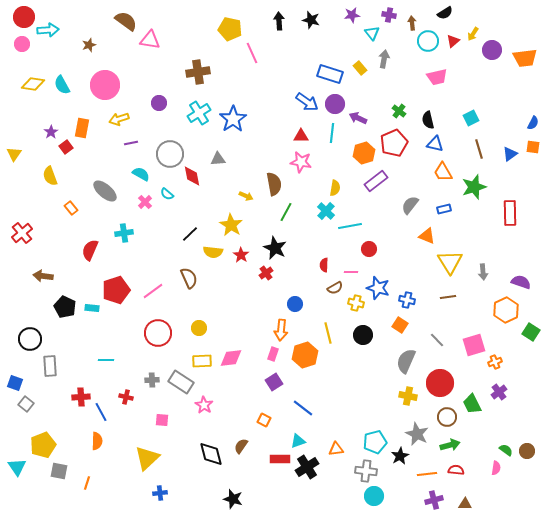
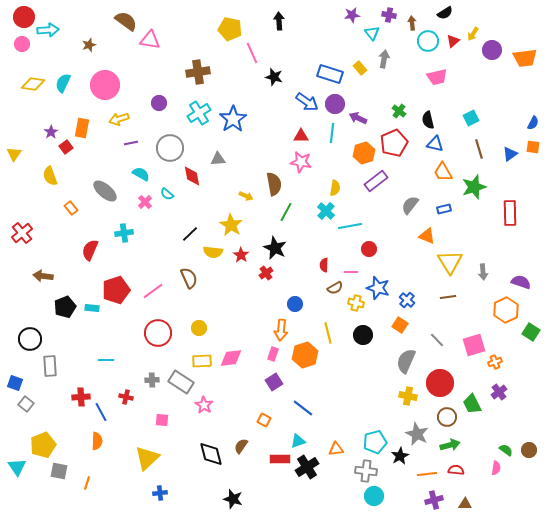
black star at (311, 20): moved 37 px left, 57 px down
cyan semicircle at (62, 85): moved 1 px right, 2 px up; rotated 54 degrees clockwise
gray circle at (170, 154): moved 6 px up
blue cross at (407, 300): rotated 28 degrees clockwise
black pentagon at (65, 307): rotated 25 degrees clockwise
brown circle at (527, 451): moved 2 px right, 1 px up
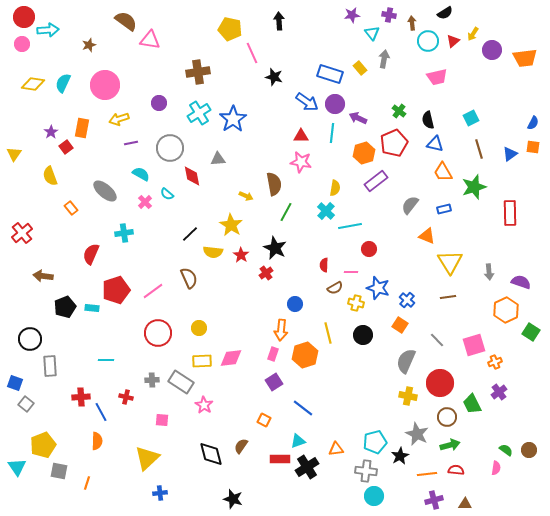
red semicircle at (90, 250): moved 1 px right, 4 px down
gray arrow at (483, 272): moved 6 px right
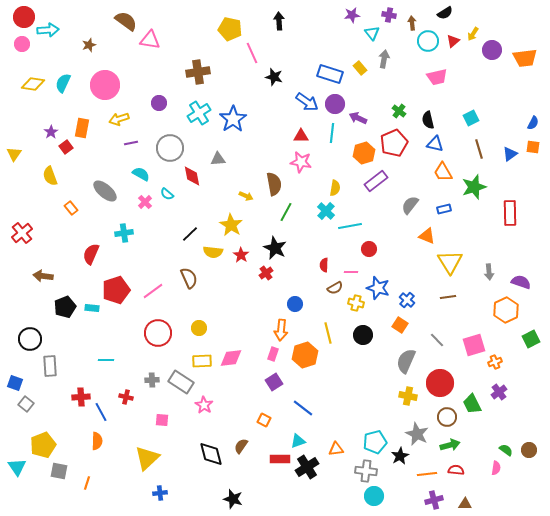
green square at (531, 332): moved 7 px down; rotated 30 degrees clockwise
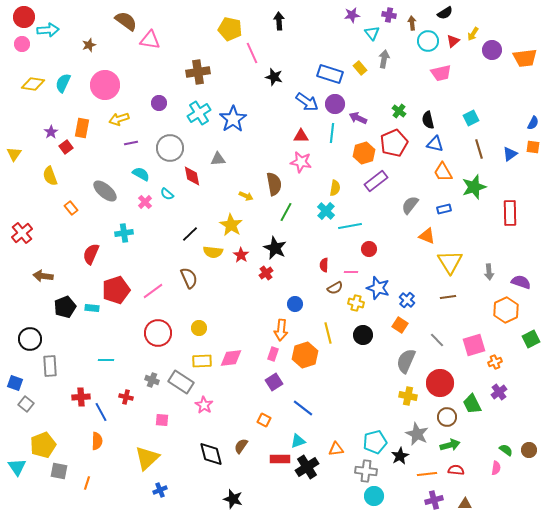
pink trapezoid at (437, 77): moved 4 px right, 4 px up
gray cross at (152, 380): rotated 24 degrees clockwise
blue cross at (160, 493): moved 3 px up; rotated 16 degrees counterclockwise
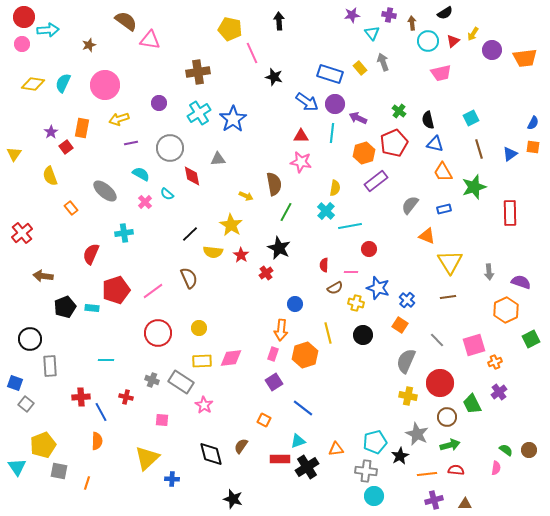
gray arrow at (384, 59): moved 1 px left, 3 px down; rotated 30 degrees counterclockwise
black star at (275, 248): moved 4 px right
blue cross at (160, 490): moved 12 px right, 11 px up; rotated 24 degrees clockwise
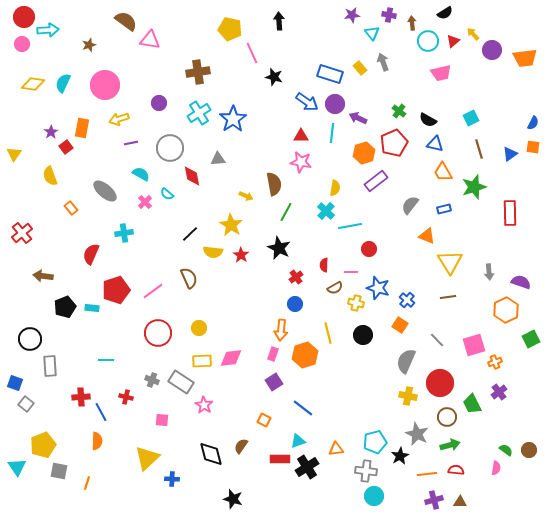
yellow arrow at (473, 34): rotated 104 degrees clockwise
black semicircle at (428, 120): rotated 48 degrees counterclockwise
red cross at (266, 273): moved 30 px right, 4 px down
brown triangle at (465, 504): moved 5 px left, 2 px up
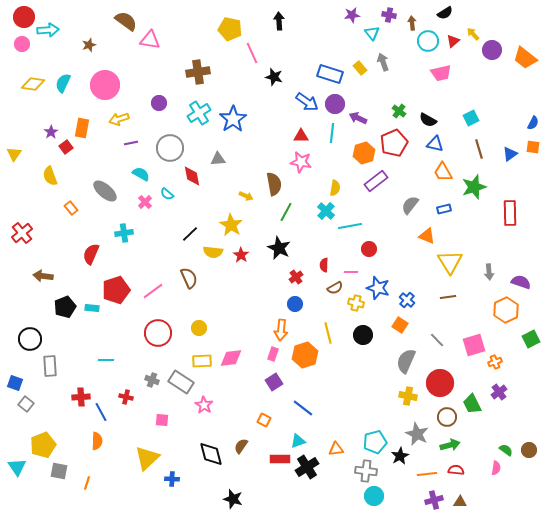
orange trapezoid at (525, 58): rotated 45 degrees clockwise
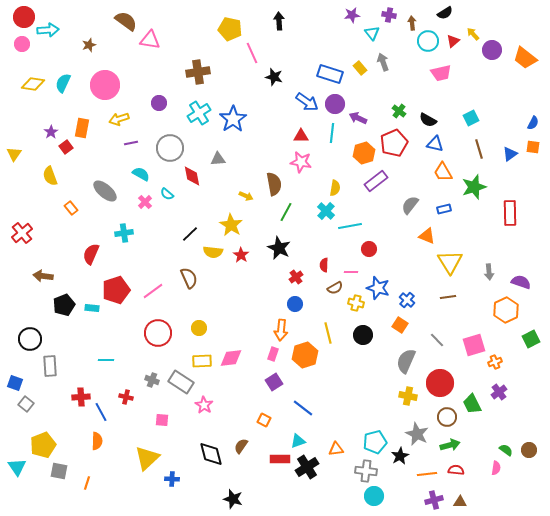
black pentagon at (65, 307): moved 1 px left, 2 px up
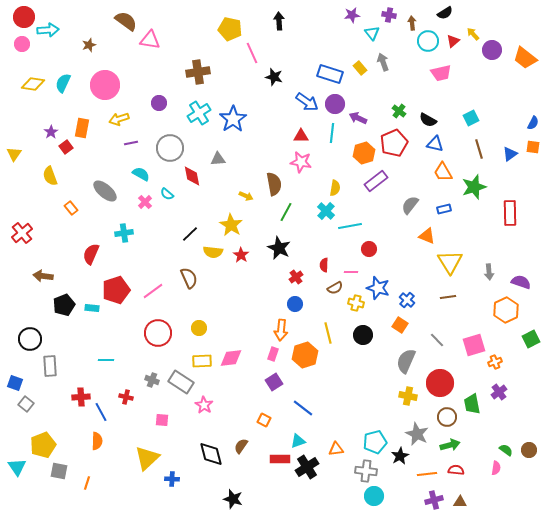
green trapezoid at (472, 404): rotated 15 degrees clockwise
